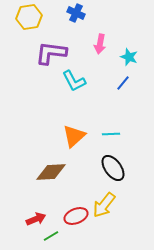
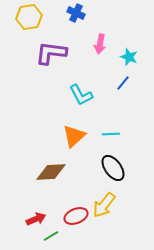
cyan L-shape: moved 7 px right, 14 px down
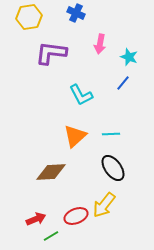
orange triangle: moved 1 px right
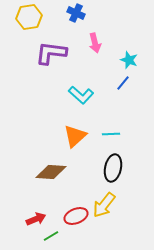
pink arrow: moved 5 px left, 1 px up; rotated 24 degrees counterclockwise
cyan star: moved 3 px down
cyan L-shape: rotated 20 degrees counterclockwise
black ellipse: rotated 48 degrees clockwise
brown diamond: rotated 8 degrees clockwise
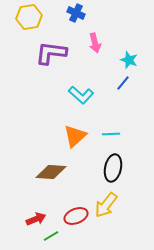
yellow arrow: moved 2 px right
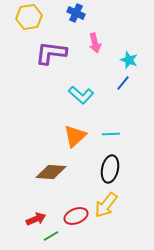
black ellipse: moved 3 px left, 1 px down
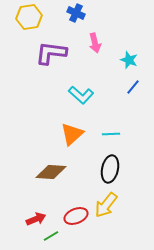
blue line: moved 10 px right, 4 px down
orange triangle: moved 3 px left, 2 px up
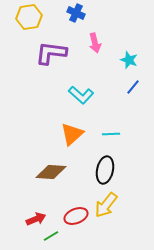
black ellipse: moved 5 px left, 1 px down
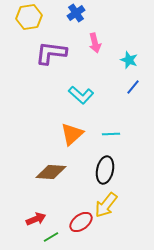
blue cross: rotated 30 degrees clockwise
red ellipse: moved 5 px right, 6 px down; rotated 15 degrees counterclockwise
green line: moved 1 px down
